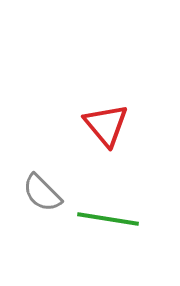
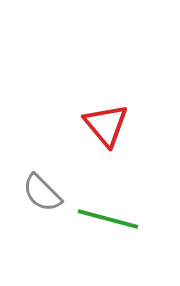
green line: rotated 6 degrees clockwise
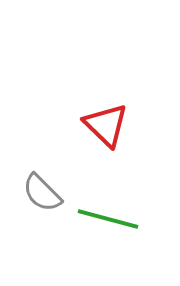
red triangle: rotated 6 degrees counterclockwise
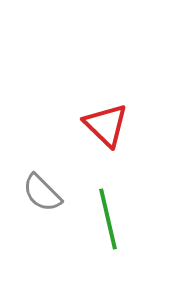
green line: rotated 62 degrees clockwise
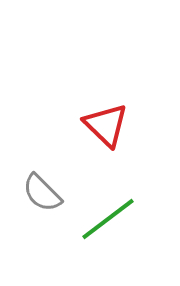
green line: rotated 66 degrees clockwise
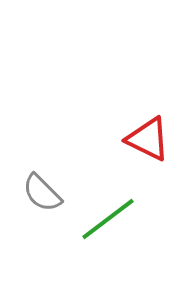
red triangle: moved 42 px right, 14 px down; rotated 18 degrees counterclockwise
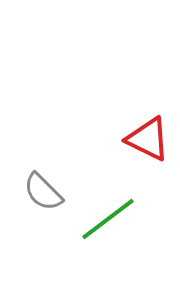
gray semicircle: moved 1 px right, 1 px up
